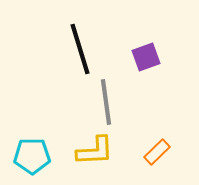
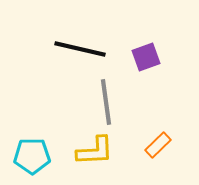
black line: rotated 60 degrees counterclockwise
orange rectangle: moved 1 px right, 7 px up
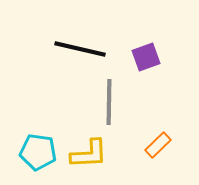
gray line: moved 3 px right; rotated 9 degrees clockwise
yellow L-shape: moved 6 px left, 3 px down
cyan pentagon: moved 6 px right, 4 px up; rotated 9 degrees clockwise
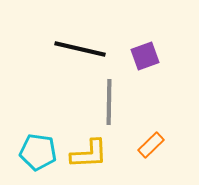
purple square: moved 1 px left, 1 px up
orange rectangle: moved 7 px left
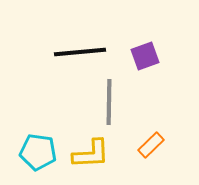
black line: moved 3 px down; rotated 18 degrees counterclockwise
yellow L-shape: moved 2 px right
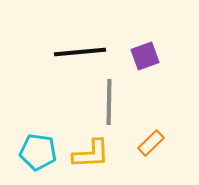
orange rectangle: moved 2 px up
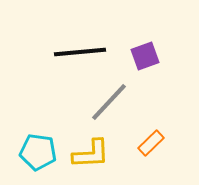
gray line: rotated 42 degrees clockwise
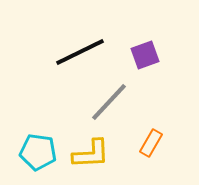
black line: rotated 21 degrees counterclockwise
purple square: moved 1 px up
orange rectangle: rotated 16 degrees counterclockwise
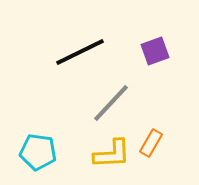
purple square: moved 10 px right, 4 px up
gray line: moved 2 px right, 1 px down
yellow L-shape: moved 21 px right
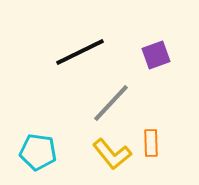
purple square: moved 1 px right, 4 px down
orange rectangle: rotated 32 degrees counterclockwise
yellow L-shape: rotated 54 degrees clockwise
